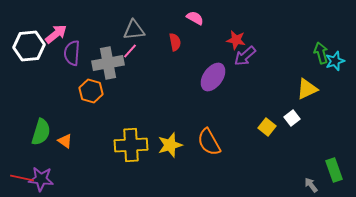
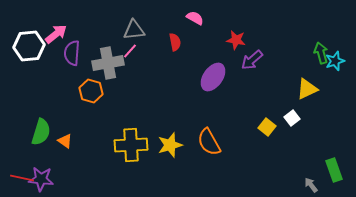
purple arrow: moved 7 px right, 4 px down
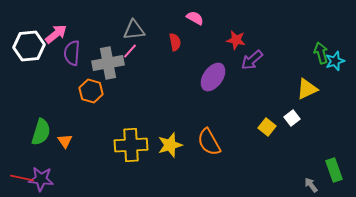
orange triangle: rotated 21 degrees clockwise
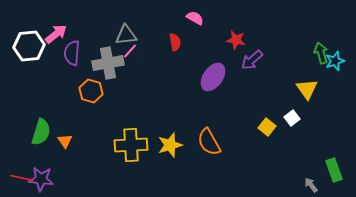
gray triangle: moved 8 px left, 5 px down
yellow triangle: rotated 40 degrees counterclockwise
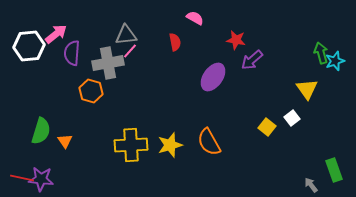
green semicircle: moved 1 px up
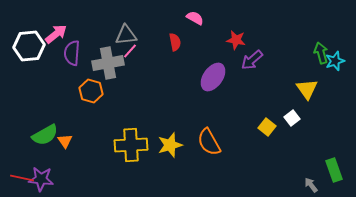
green semicircle: moved 4 px right, 4 px down; rotated 44 degrees clockwise
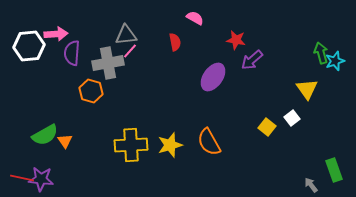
pink arrow: rotated 35 degrees clockwise
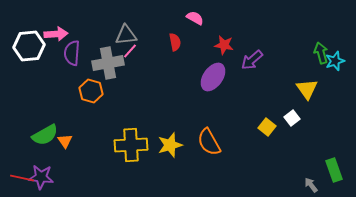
red star: moved 12 px left, 5 px down
purple star: moved 2 px up
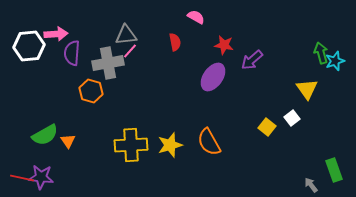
pink semicircle: moved 1 px right, 1 px up
orange triangle: moved 3 px right
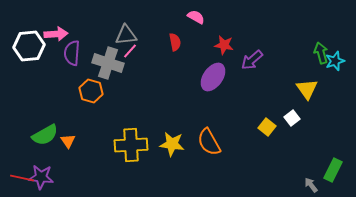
gray cross: rotated 28 degrees clockwise
yellow star: moved 2 px right, 1 px up; rotated 25 degrees clockwise
green rectangle: moved 1 px left; rotated 45 degrees clockwise
